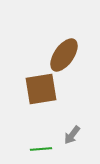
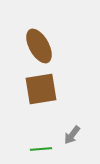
brown ellipse: moved 25 px left, 9 px up; rotated 64 degrees counterclockwise
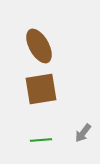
gray arrow: moved 11 px right, 2 px up
green line: moved 9 px up
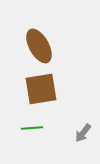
green line: moved 9 px left, 12 px up
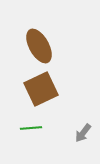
brown square: rotated 16 degrees counterclockwise
green line: moved 1 px left
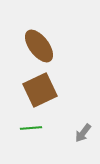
brown ellipse: rotated 8 degrees counterclockwise
brown square: moved 1 px left, 1 px down
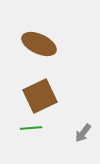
brown ellipse: moved 2 px up; rotated 28 degrees counterclockwise
brown square: moved 6 px down
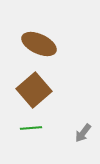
brown square: moved 6 px left, 6 px up; rotated 16 degrees counterclockwise
